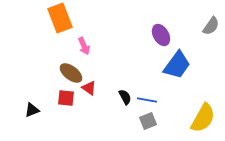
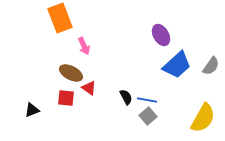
gray semicircle: moved 40 px down
blue trapezoid: rotated 12 degrees clockwise
brown ellipse: rotated 10 degrees counterclockwise
black semicircle: moved 1 px right
gray square: moved 5 px up; rotated 18 degrees counterclockwise
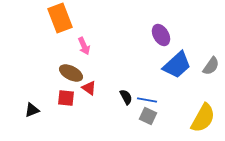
gray square: rotated 24 degrees counterclockwise
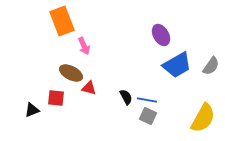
orange rectangle: moved 2 px right, 3 px down
blue trapezoid: rotated 12 degrees clockwise
red triangle: rotated 21 degrees counterclockwise
red square: moved 10 px left
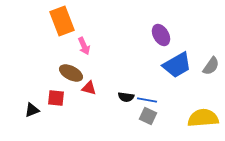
black semicircle: rotated 126 degrees clockwise
yellow semicircle: rotated 124 degrees counterclockwise
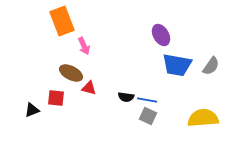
blue trapezoid: rotated 40 degrees clockwise
